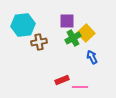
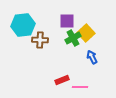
brown cross: moved 1 px right, 2 px up; rotated 14 degrees clockwise
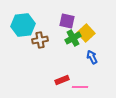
purple square: rotated 14 degrees clockwise
brown cross: rotated 14 degrees counterclockwise
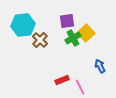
purple square: rotated 21 degrees counterclockwise
brown cross: rotated 35 degrees counterclockwise
blue arrow: moved 8 px right, 9 px down
pink line: rotated 63 degrees clockwise
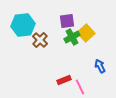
green cross: moved 1 px left, 1 px up
red rectangle: moved 2 px right
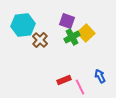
purple square: rotated 28 degrees clockwise
blue arrow: moved 10 px down
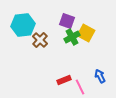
yellow square: rotated 18 degrees counterclockwise
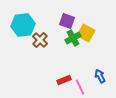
green cross: moved 1 px right, 1 px down
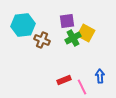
purple square: rotated 28 degrees counterclockwise
brown cross: moved 2 px right; rotated 21 degrees counterclockwise
blue arrow: rotated 24 degrees clockwise
pink line: moved 2 px right
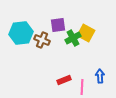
purple square: moved 9 px left, 4 px down
cyan hexagon: moved 2 px left, 8 px down
pink line: rotated 28 degrees clockwise
